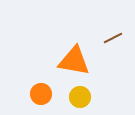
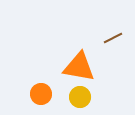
orange triangle: moved 5 px right, 6 px down
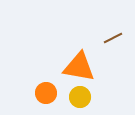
orange circle: moved 5 px right, 1 px up
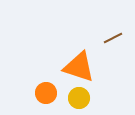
orange triangle: rotated 8 degrees clockwise
yellow circle: moved 1 px left, 1 px down
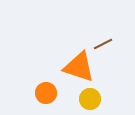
brown line: moved 10 px left, 6 px down
yellow circle: moved 11 px right, 1 px down
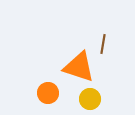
brown line: rotated 54 degrees counterclockwise
orange circle: moved 2 px right
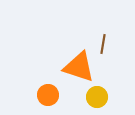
orange circle: moved 2 px down
yellow circle: moved 7 px right, 2 px up
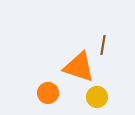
brown line: moved 1 px down
orange circle: moved 2 px up
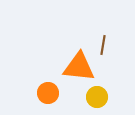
orange triangle: rotated 12 degrees counterclockwise
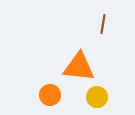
brown line: moved 21 px up
orange circle: moved 2 px right, 2 px down
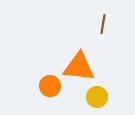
orange circle: moved 9 px up
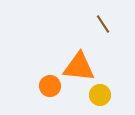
brown line: rotated 42 degrees counterclockwise
yellow circle: moved 3 px right, 2 px up
